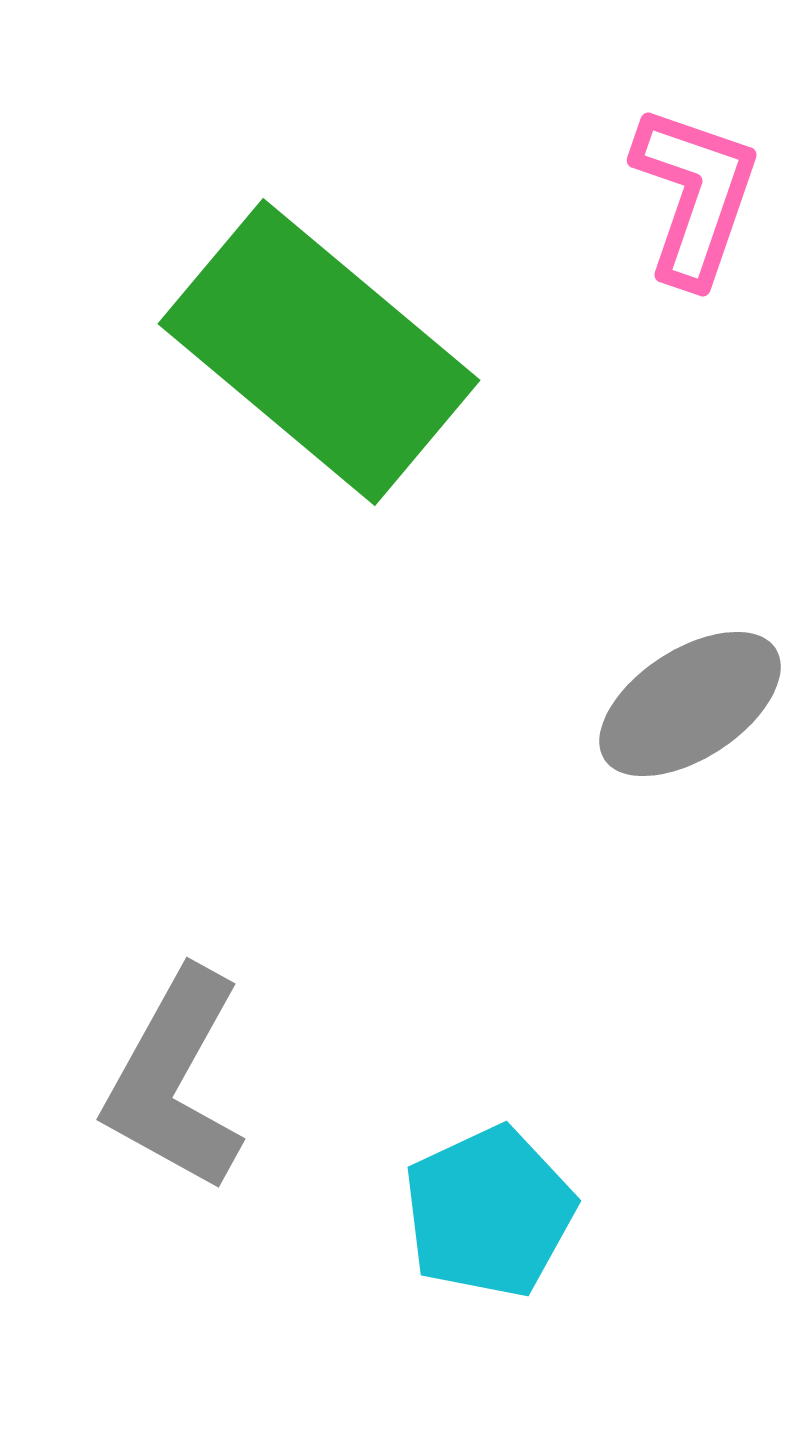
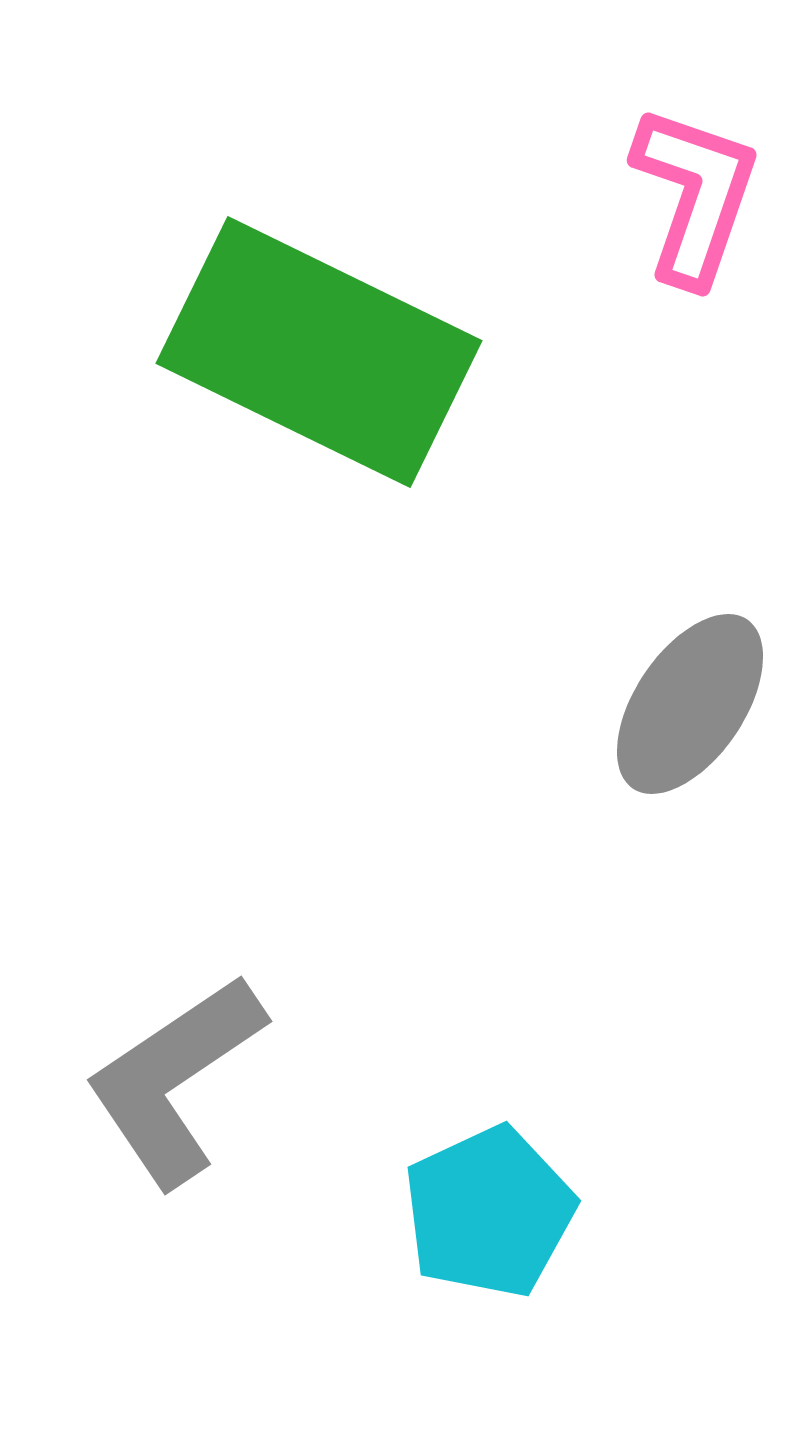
green rectangle: rotated 14 degrees counterclockwise
gray ellipse: rotated 23 degrees counterclockwise
gray L-shape: rotated 27 degrees clockwise
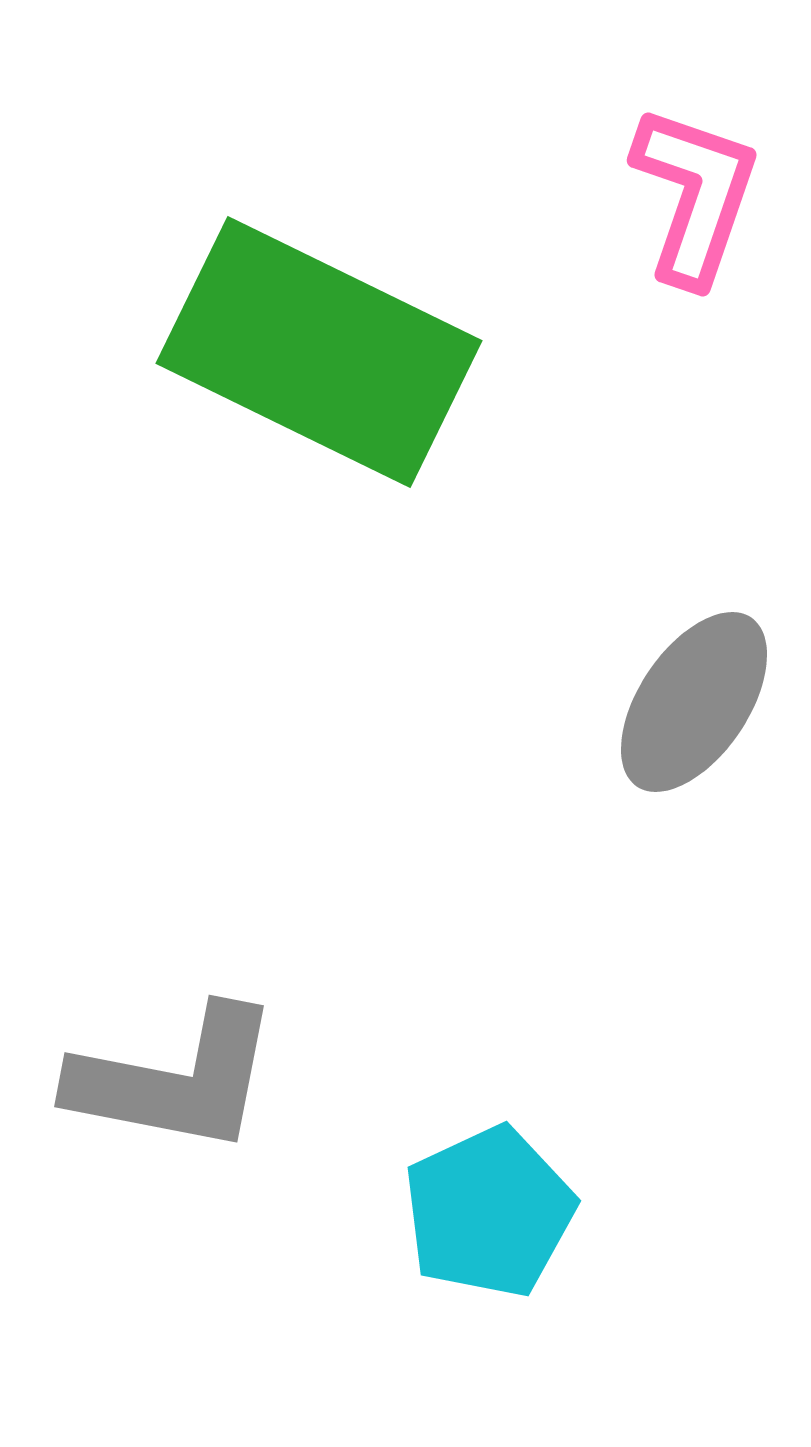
gray ellipse: moved 4 px right, 2 px up
gray L-shape: rotated 135 degrees counterclockwise
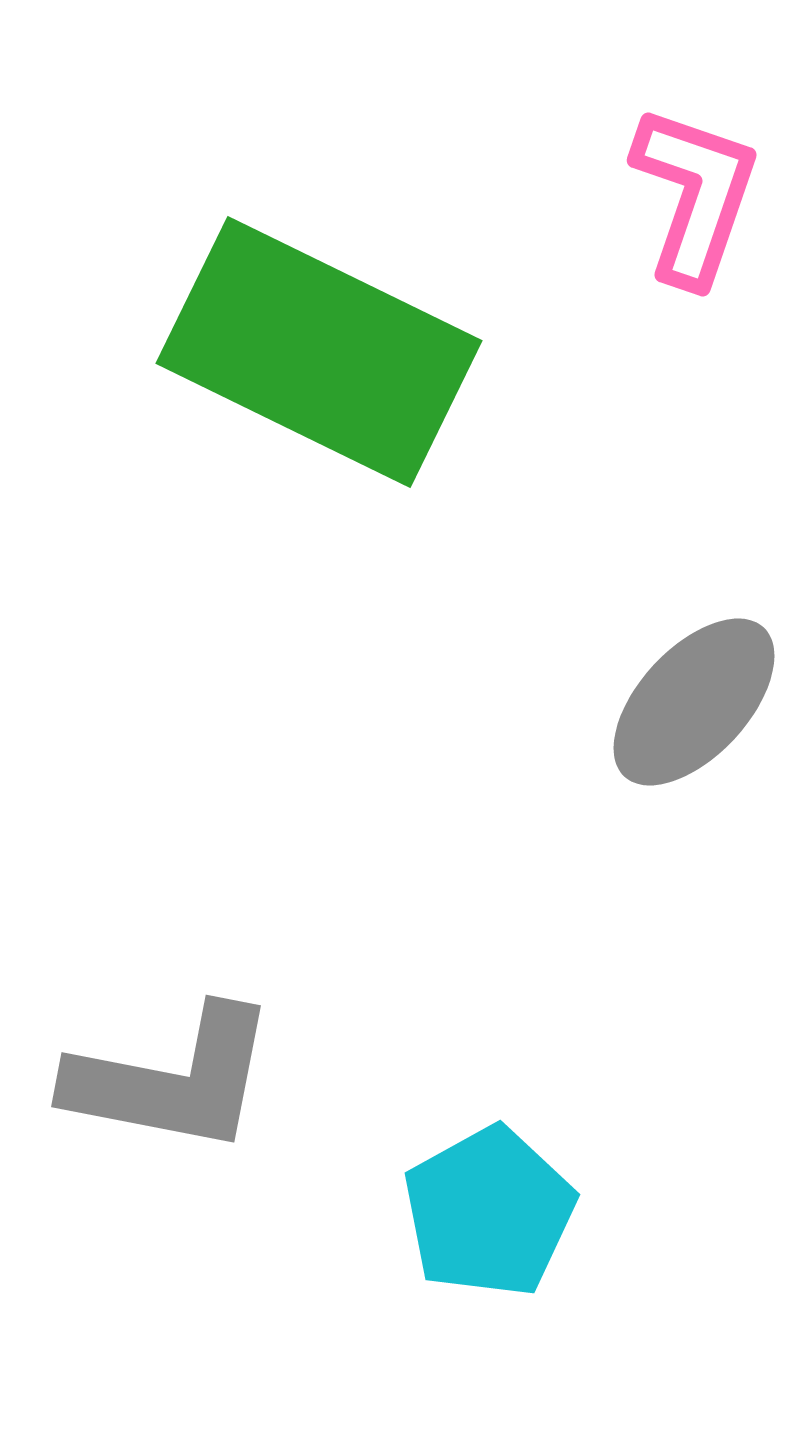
gray ellipse: rotated 9 degrees clockwise
gray L-shape: moved 3 px left
cyan pentagon: rotated 4 degrees counterclockwise
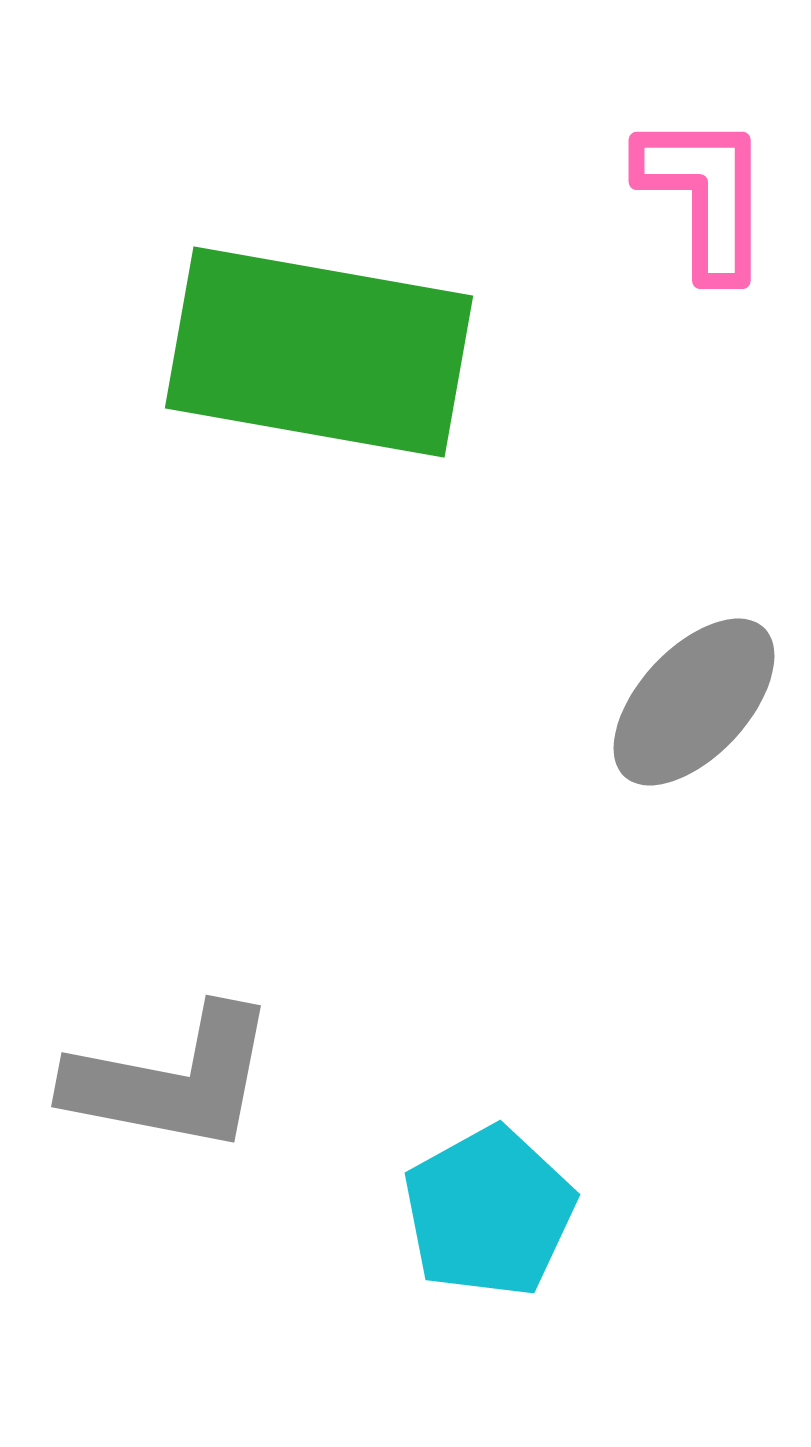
pink L-shape: moved 10 px right; rotated 19 degrees counterclockwise
green rectangle: rotated 16 degrees counterclockwise
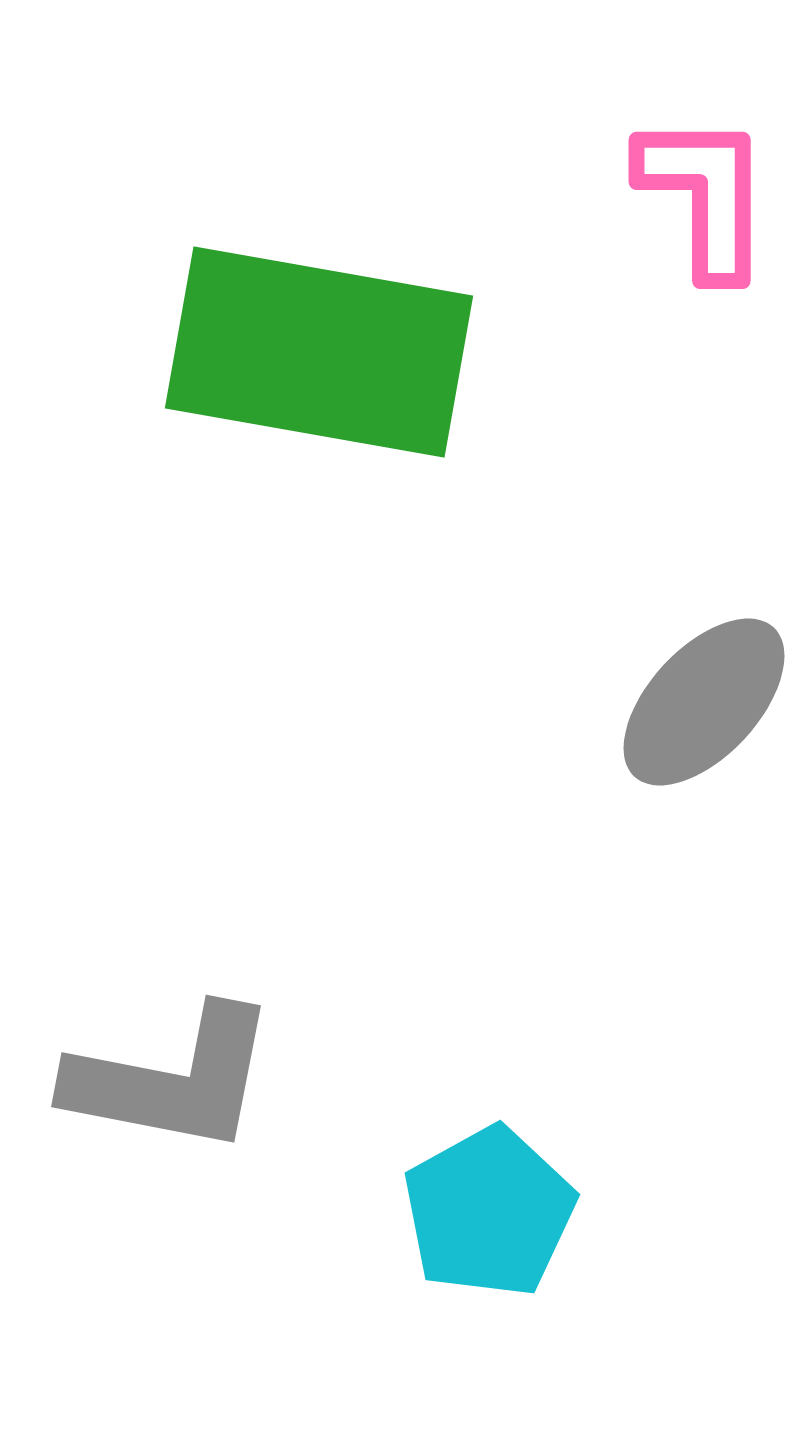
gray ellipse: moved 10 px right
